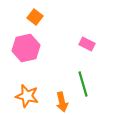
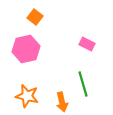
pink hexagon: moved 1 px down
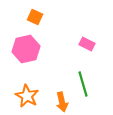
orange square: rotated 14 degrees counterclockwise
orange star: rotated 15 degrees clockwise
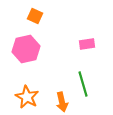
orange square: moved 1 px up
pink rectangle: rotated 35 degrees counterclockwise
orange star: moved 1 px down
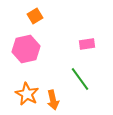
orange square: rotated 35 degrees clockwise
green line: moved 3 px left, 5 px up; rotated 20 degrees counterclockwise
orange star: moved 3 px up
orange arrow: moved 9 px left, 2 px up
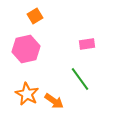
orange arrow: moved 1 px right, 1 px down; rotated 42 degrees counterclockwise
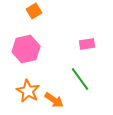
orange square: moved 1 px left, 5 px up
orange star: moved 1 px right, 3 px up
orange arrow: moved 1 px up
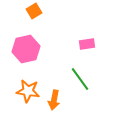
orange star: rotated 20 degrees counterclockwise
orange arrow: rotated 66 degrees clockwise
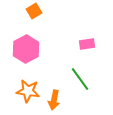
pink hexagon: rotated 16 degrees counterclockwise
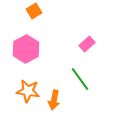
pink rectangle: rotated 35 degrees counterclockwise
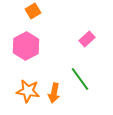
orange square: moved 1 px left
pink rectangle: moved 5 px up
pink hexagon: moved 3 px up
orange arrow: moved 7 px up
